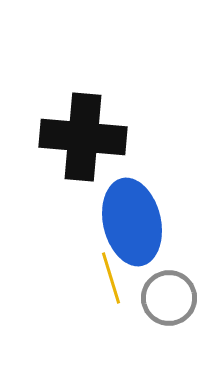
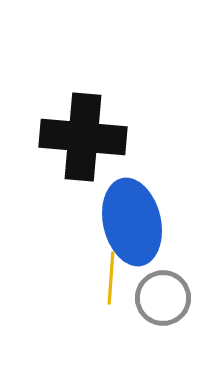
yellow line: rotated 21 degrees clockwise
gray circle: moved 6 px left
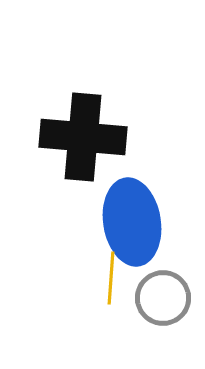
blue ellipse: rotated 4 degrees clockwise
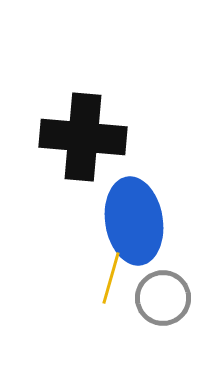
blue ellipse: moved 2 px right, 1 px up
yellow line: rotated 12 degrees clockwise
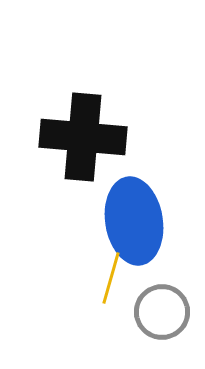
gray circle: moved 1 px left, 14 px down
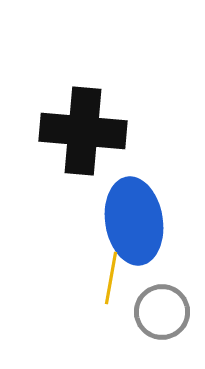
black cross: moved 6 px up
yellow line: rotated 6 degrees counterclockwise
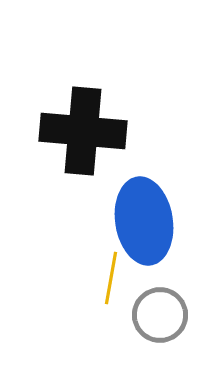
blue ellipse: moved 10 px right
gray circle: moved 2 px left, 3 px down
